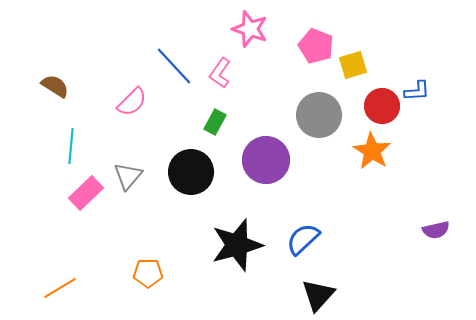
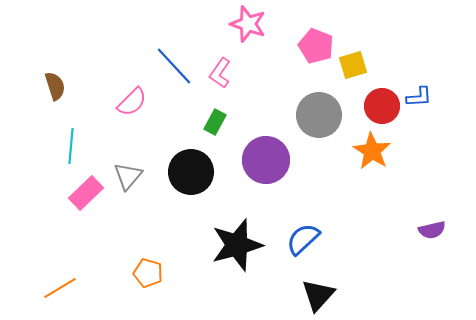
pink star: moved 2 px left, 5 px up
brown semicircle: rotated 40 degrees clockwise
blue L-shape: moved 2 px right, 6 px down
purple semicircle: moved 4 px left
orange pentagon: rotated 16 degrees clockwise
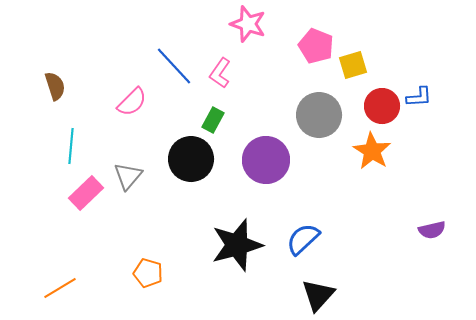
green rectangle: moved 2 px left, 2 px up
black circle: moved 13 px up
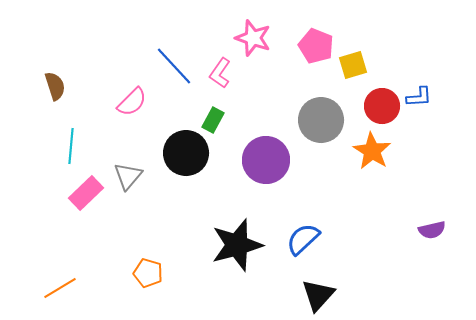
pink star: moved 5 px right, 14 px down
gray circle: moved 2 px right, 5 px down
black circle: moved 5 px left, 6 px up
